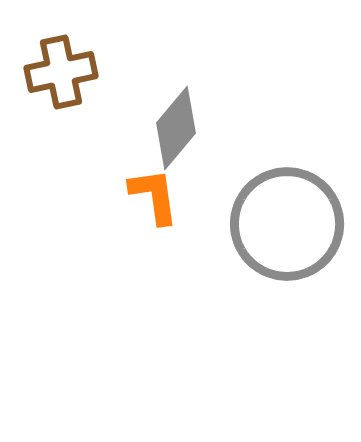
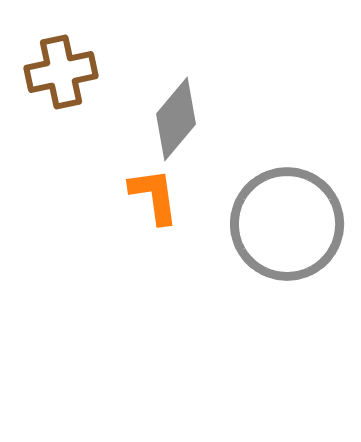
gray diamond: moved 9 px up
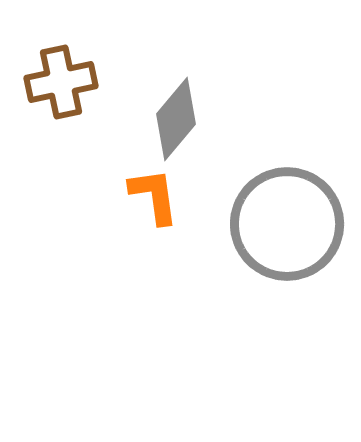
brown cross: moved 10 px down
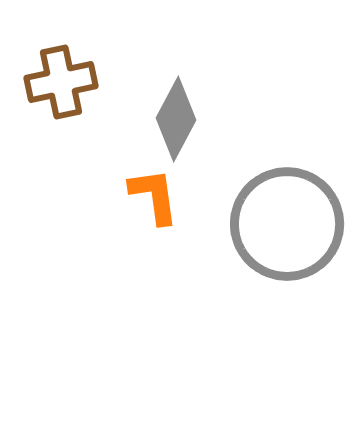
gray diamond: rotated 12 degrees counterclockwise
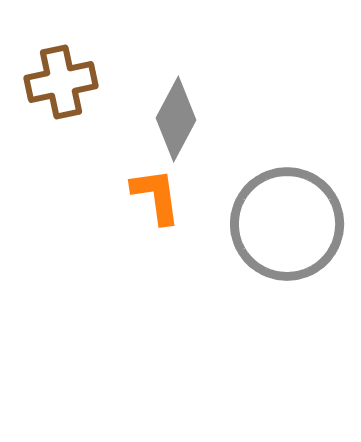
orange L-shape: moved 2 px right
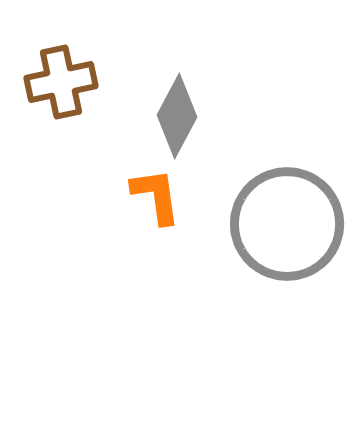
gray diamond: moved 1 px right, 3 px up
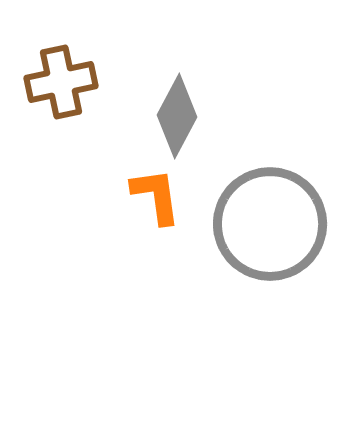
gray circle: moved 17 px left
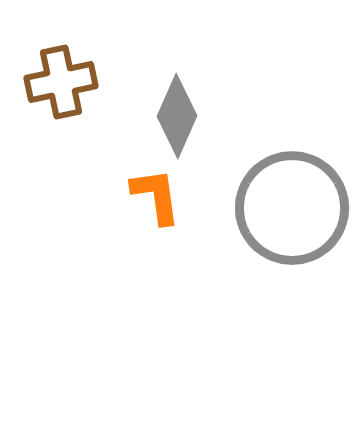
gray diamond: rotated 4 degrees counterclockwise
gray circle: moved 22 px right, 16 px up
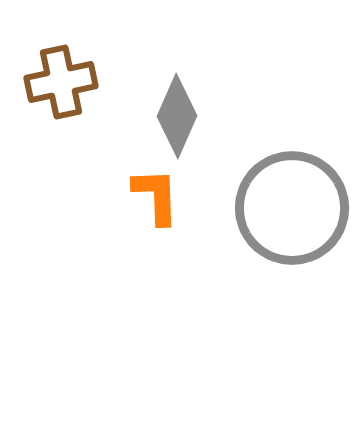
orange L-shape: rotated 6 degrees clockwise
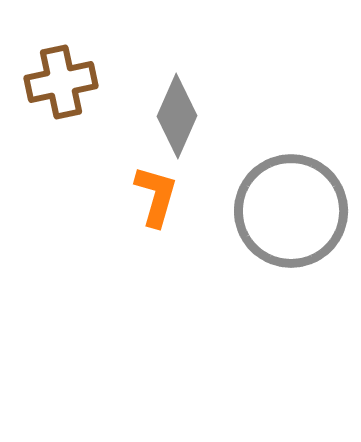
orange L-shape: rotated 18 degrees clockwise
gray circle: moved 1 px left, 3 px down
